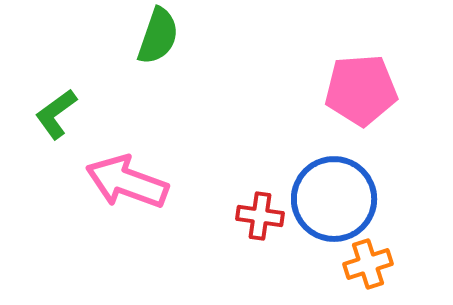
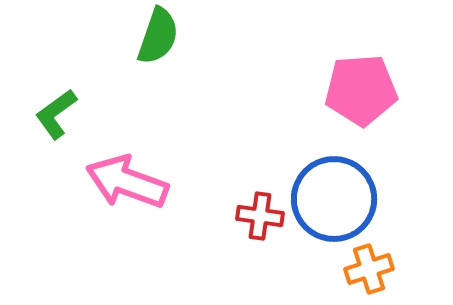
orange cross: moved 1 px right, 5 px down
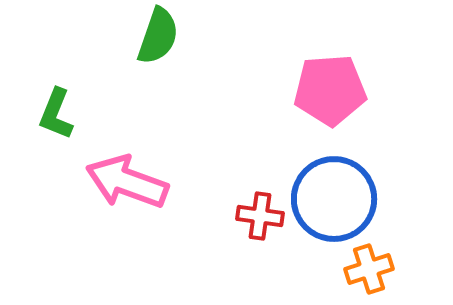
pink pentagon: moved 31 px left
green L-shape: rotated 32 degrees counterclockwise
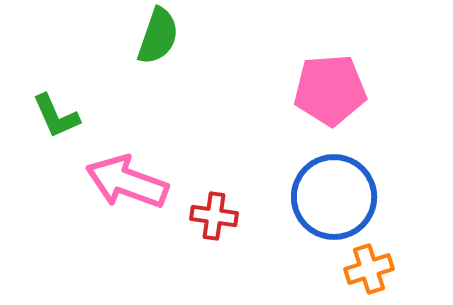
green L-shape: moved 2 px down; rotated 46 degrees counterclockwise
blue circle: moved 2 px up
red cross: moved 46 px left
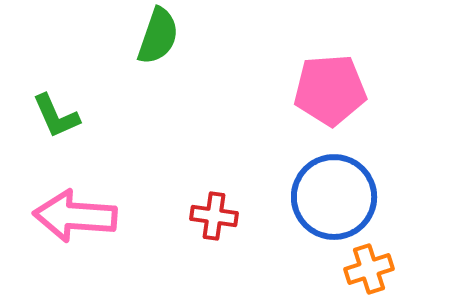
pink arrow: moved 52 px left, 34 px down; rotated 16 degrees counterclockwise
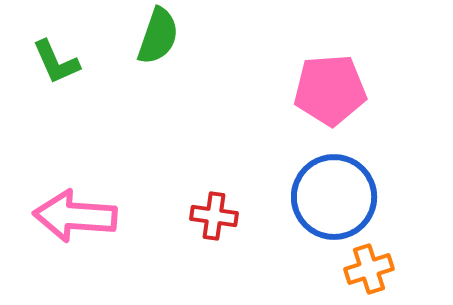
green L-shape: moved 54 px up
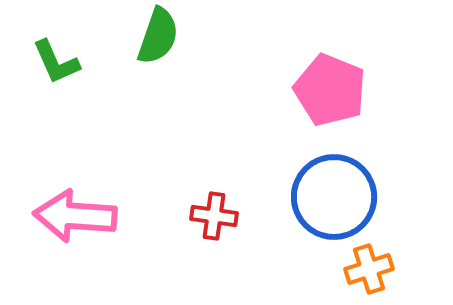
pink pentagon: rotated 26 degrees clockwise
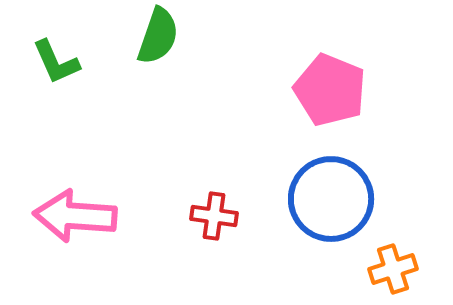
blue circle: moved 3 px left, 2 px down
orange cross: moved 24 px right
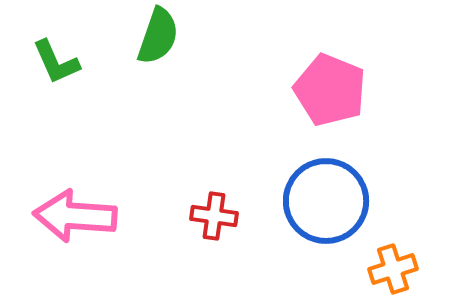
blue circle: moved 5 px left, 2 px down
